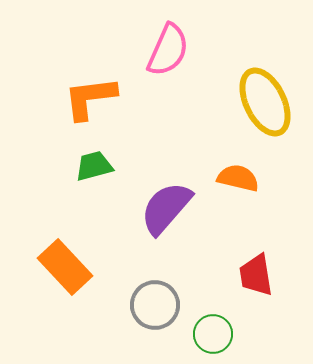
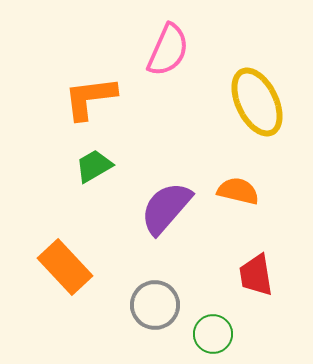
yellow ellipse: moved 8 px left
green trapezoid: rotated 15 degrees counterclockwise
orange semicircle: moved 13 px down
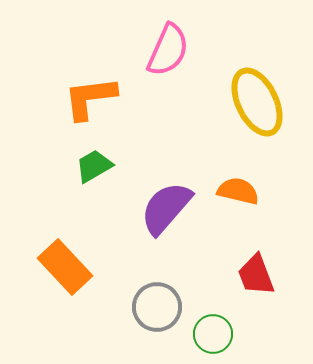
red trapezoid: rotated 12 degrees counterclockwise
gray circle: moved 2 px right, 2 px down
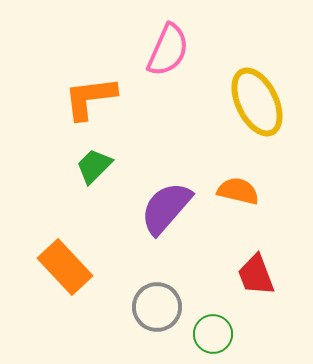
green trapezoid: rotated 15 degrees counterclockwise
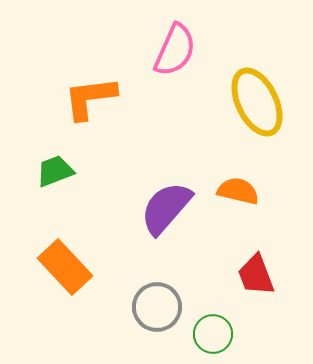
pink semicircle: moved 7 px right
green trapezoid: moved 39 px left, 5 px down; rotated 24 degrees clockwise
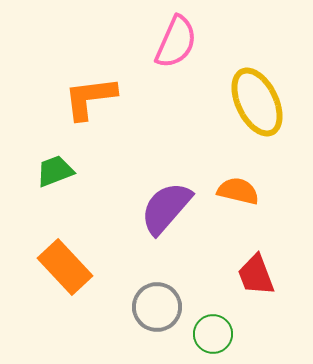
pink semicircle: moved 1 px right, 8 px up
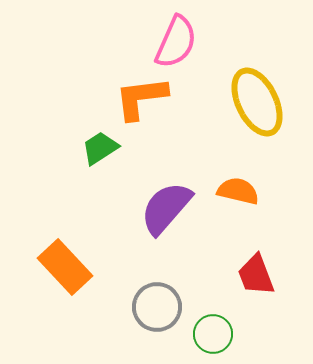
orange L-shape: moved 51 px right
green trapezoid: moved 45 px right, 23 px up; rotated 12 degrees counterclockwise
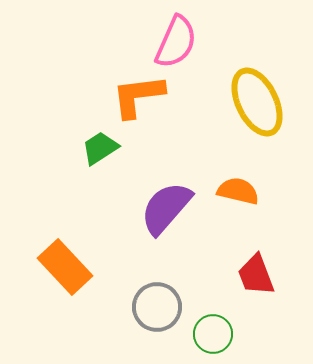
orange L-shape: moved 3 px left, 2 px up
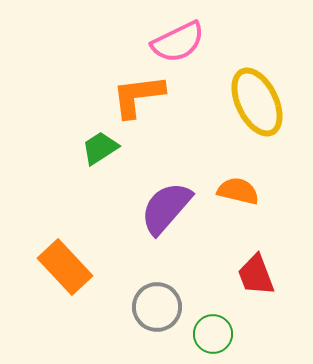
pink semicircle: moved 2 px right; rotated 40 degrees clockwise
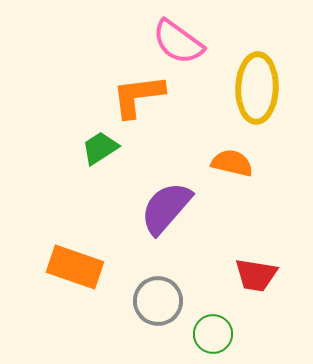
pink semicircle: rotated 62 degrees clockwise
yellow ellipse: moved 14 px up; rotated 28 degrees clockwise
orange semicircle: moved 6 px left, 28 px up
orange rectangle: moved 10 px right; rotated 28 degrees counterclockwise
red trapezoid: rotated 60 degrees counterclockwise
gray circle: moved 1 px right, 6 px up
